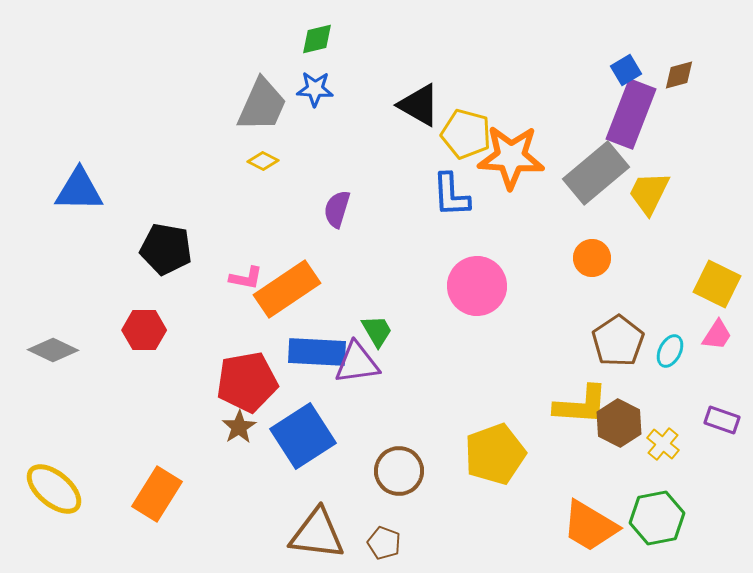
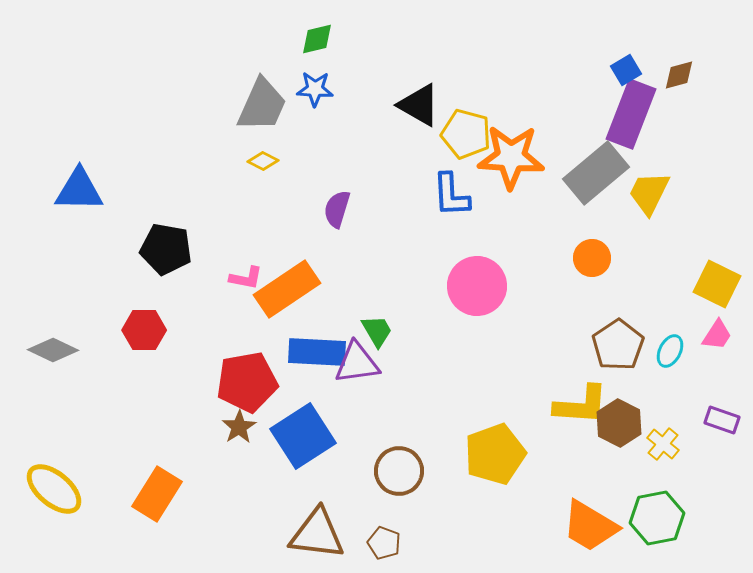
brown pentagon at (618, 341): moved 4 px down
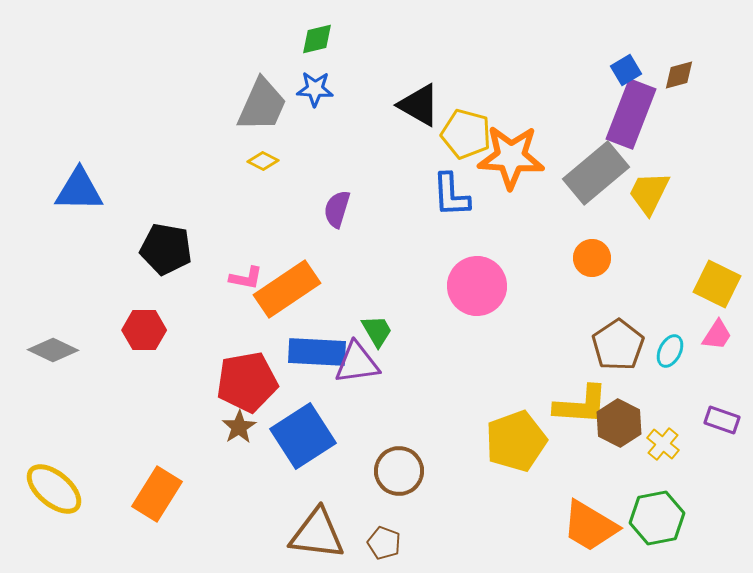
yellow pentagon at (495, 454): moved 21 px right, 13 px up
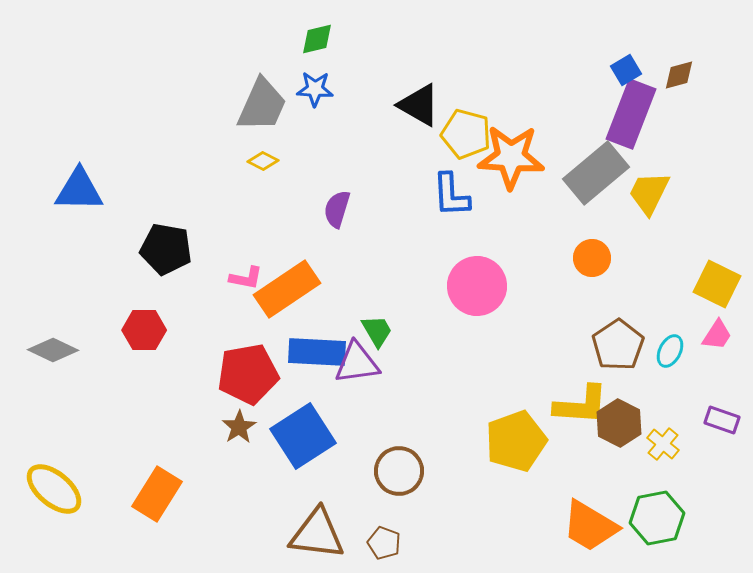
red pentagon at (247, 382): moved 1 px right, 8 px up
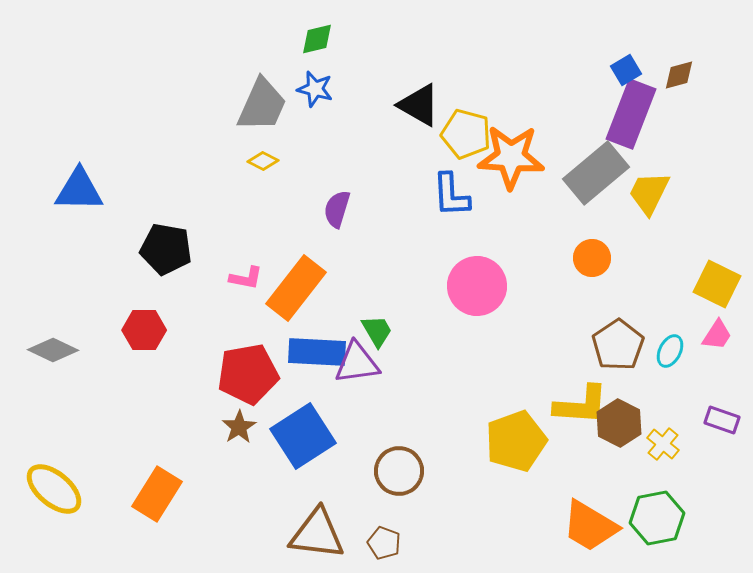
blue star at (315, 89): rotated 12 degrees clockwise
orange rectangle at (287, 289): moved 9 px right, 1 px up; rotated 18 degrees counterclockwise
